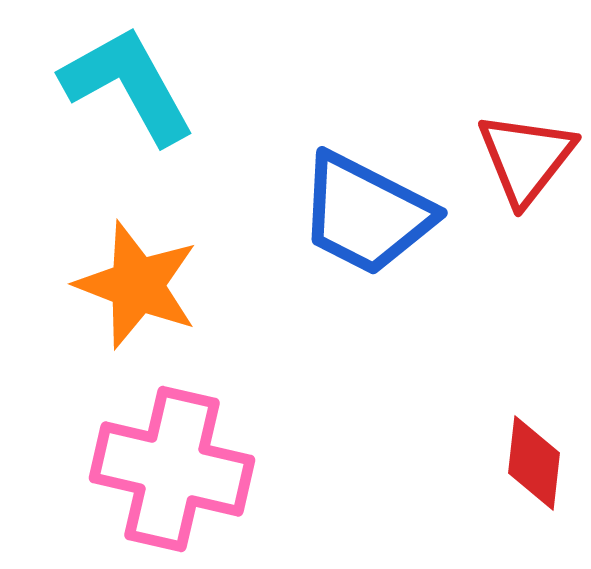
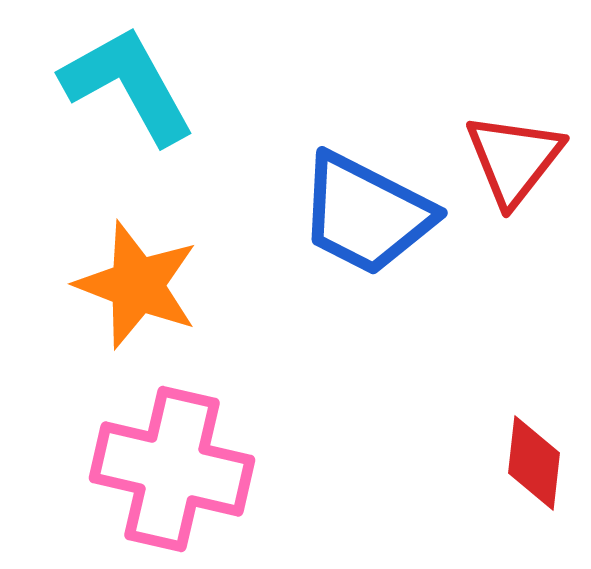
red triangle: moved 12 px left, 1 px down
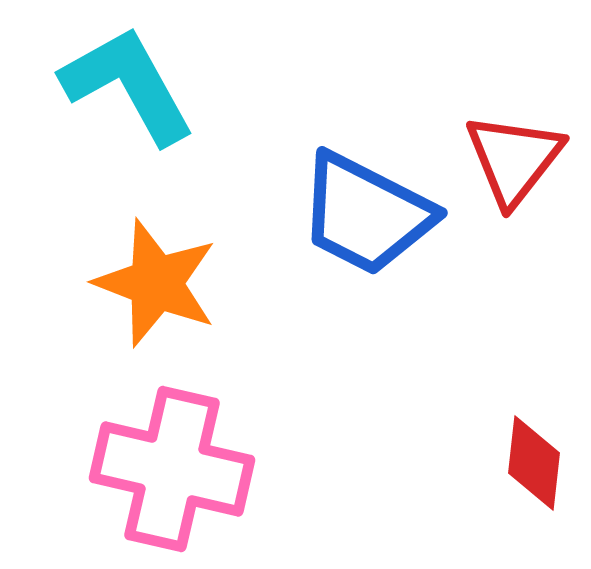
orange star: moved 19 px right, 2 px up
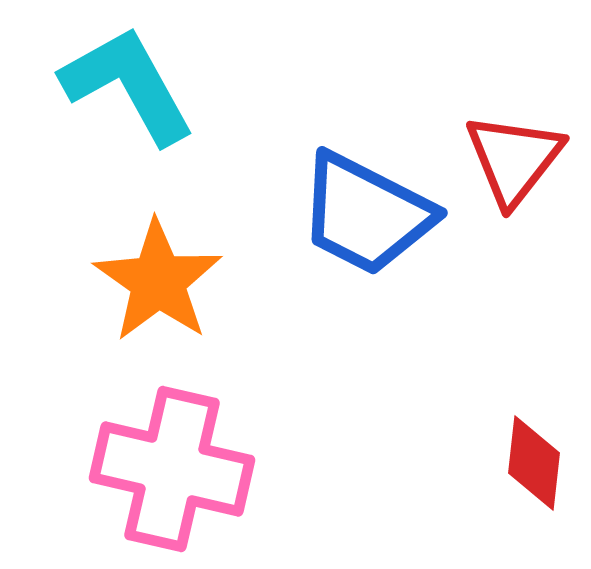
orange star: moved 2 px right, 2 px up; rotated 14 degrees clockwise
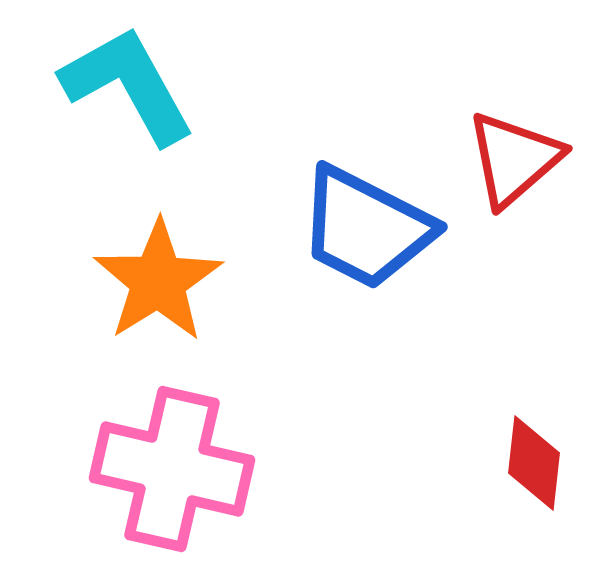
red triangle: rotated 11 degrees clockwise
blue trapezoid: moved 14 px down
orange star: rotated 5 degrees clockwise
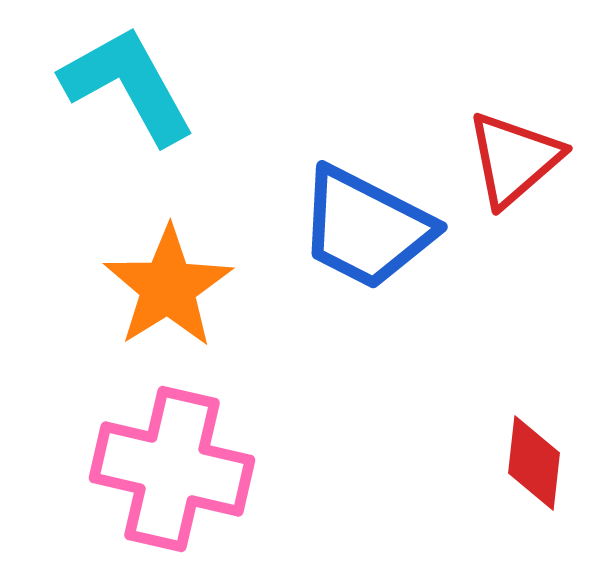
orange star: moved 10 px right, 6 px down
